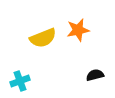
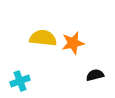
orange star: moved 5 px left, 13 px down
yellow semicircle: rotated 152 degrees counterclockwise
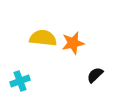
black semicircle: rotated 30 degrees counterclockwise
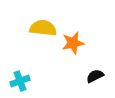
yellow semicircle: moved 10 px up
black semicircle: moved 1 px down; rotated 18 degrees clockwise
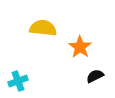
orange star: moved 7 px right, 4 px down; rotated 25 degrees counterclockwise
cyan cross: moved 2 px left
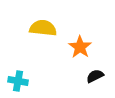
cyan cross: rotated 30 degrees clockwise
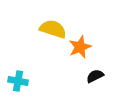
yellow semicircle: moved 10 px right, 1 px down; rotated 12 degrees clockwise
orange star: rotated 15 degrees clockwise
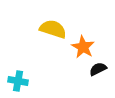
orange star: moved 3 px right; rotated 20 degrees counterclockwise
black semicircle: moved 3 px right, 7 px up
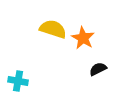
orange star: moved 9 px up
